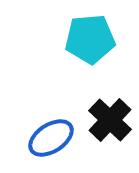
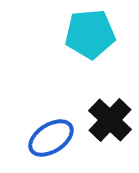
cyan pentagon: moved 5 px up
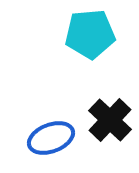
blue ellipse: rotated 12 degrees clockwise
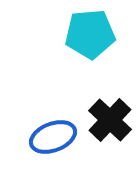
blue ellipse: moved 2 px right, 1 px up
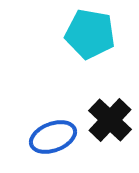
cyan pentagon: rotated 15 degrees clockwise
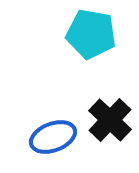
cyan pentagon: moved 1 px right
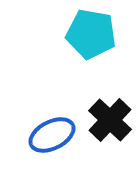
blue ellipse: moved 1 px left, 2 px up; rotated 6 degrees counterclockwise
